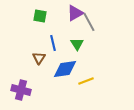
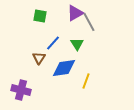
blue line: rotated 56 degrees clockwise
blue diamond: moved 1 px left, 1 px up
yellow line: rotated 49 degrees counterclockwise
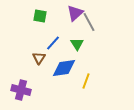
purple triangle: rotated 12 degrees counterclockwise
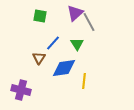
yellow line: moved 2 px left; rotated 14 degrees counterclockwise
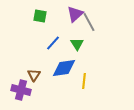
purple triangle: moved 1 px down
brown triangle: moved 5 px left, 17 px down
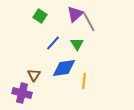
green square: rotated 24 degrees clockwise
purple cross: moved 1 px right, 3 px down
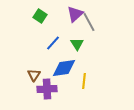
purple cross: moved 25 px right, 4 px up; rotated 18 degrees counterclockwise
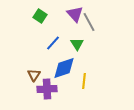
purple triangle: rotated 30 degrees counterclockwise
blue diamond: rotated 10 degrees counterclockwise
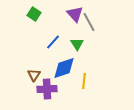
green square: moved 6 px left, 2 px up
blue line: moved 1 px up
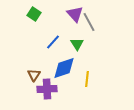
yellow line: moved 3 px right, 2 px up
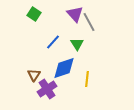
purple cross: rotated 30 degrees counterclockwise
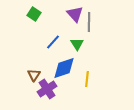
gray line: rotated 30 degrees clockwise
